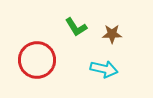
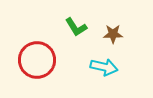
brown star: moved 1 px right
cyan arrow: moved 2 px up
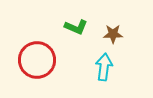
green L-shape: rotated 35 degrees counterclockwise
cyan arrow: rotated 96 degrees counterclockwise
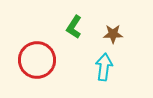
green L-shape: moved 2 px left; rotated 100 degrees clockwise
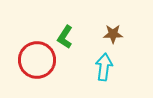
green L-shape: moved 9 px left, 10 px down
